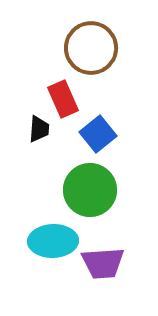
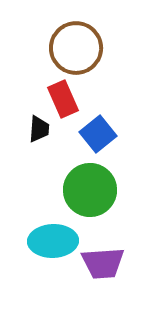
brown circle: moved 15 px left
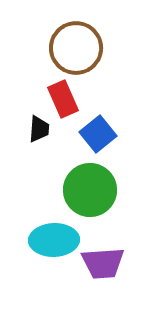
cyan ellipse: moved 1 px right, 1 px up
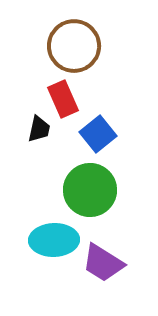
brown circle: moved 2 px left, 2 px up
black trapezoid: rotated 8 degrees clockwise
purple trapezoid: rotated 36 degrees clockwise
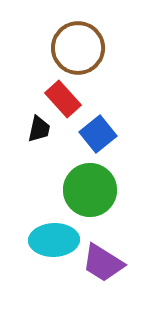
brown circle: moved 4 px right, 2 px down
red rectangle: rotated 18 degrees counterclockwise
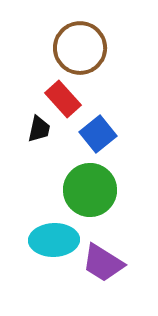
brown circle: moved 2 px right
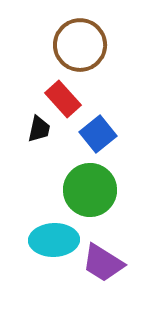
brown circle: moved 3 px up
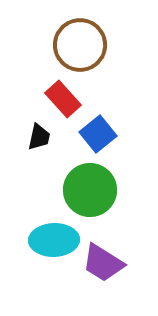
black trapezoid: moved 8 px down
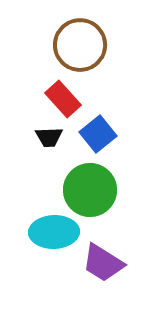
black trapezoid: moved 10 px right; rotated 76 degrees clockwise
cyan ellipse: moved 8 px up
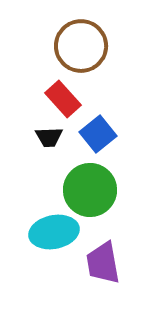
brown circle: moved 1 px right, 1 px down
cyan ellipse: rotated 9 degrees counterclockwise
purple trapezoid: rotated 48 degrees clockwise
